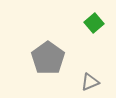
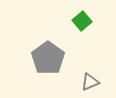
green square: moved 12 px left, 2 px up
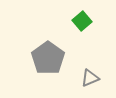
gray triangle: moved 4 px up
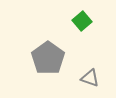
gray triangle: rotated 42 degrees clockwise
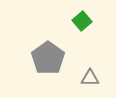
gray triangle: rotated 18 degrees counterclockwise
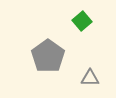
gray pentagon: moved 2 px up
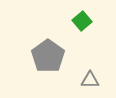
gray triangle: moved 2 px down
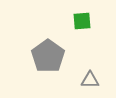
green square: rotated 36 degrees clockwise
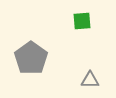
gray pentagon: moved 17 px left, 2 px down
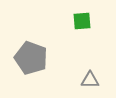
gray pentagon: rotated 16 degrees counterclockwise
